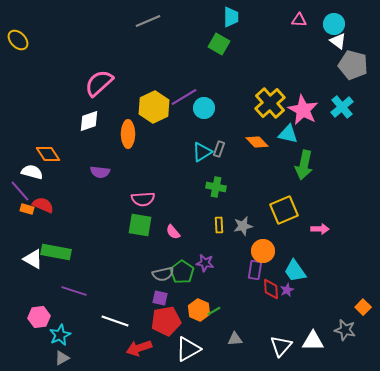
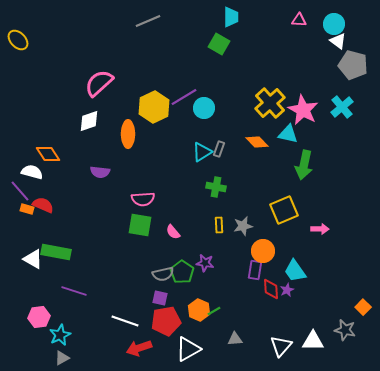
white line at (115, 321): moved 10 px right
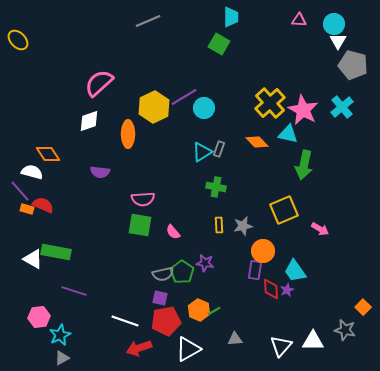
white triangle at (338, 41): rotated 24 degrees clockwise
pink arrow at (320, 229): rotated 30 degrees clockwise
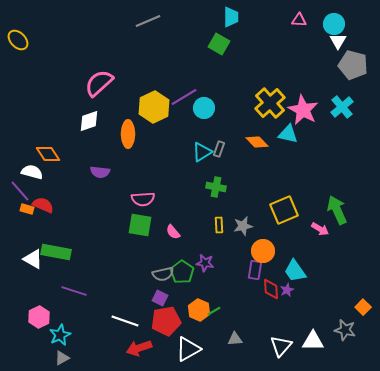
green arrow at (304, 165): moved 33 px right, 45 px down; rotated 144 degrees clockwise
purple square at (160, 298): rotated 14 degrees clockwise
pink hexagon at (39, 317): rotated 20 degrees counterclockwise
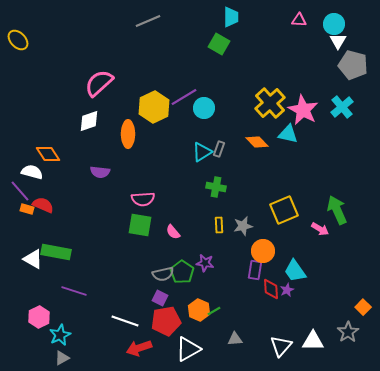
gray star at (345, 330): moved 3 px right, 2 px down; rotated 25 degrees clockwise
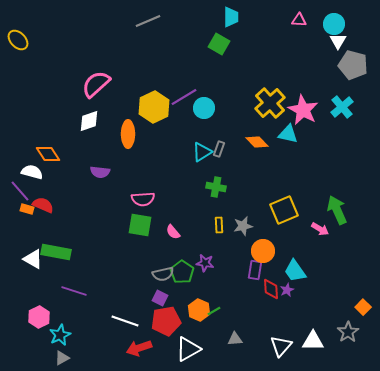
pink semicircle at (99, 83): moved 3 px left, 1 px down
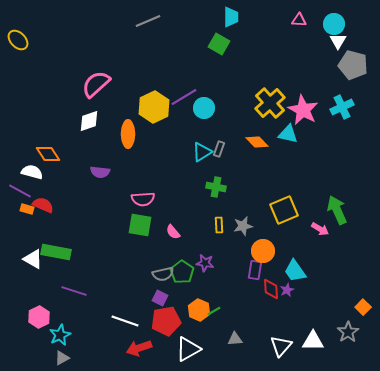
cyan cross at (342, 107): rotated 15 degrees clockwise
purple line at (20, 191): rotated 20 degrees counterclockwise
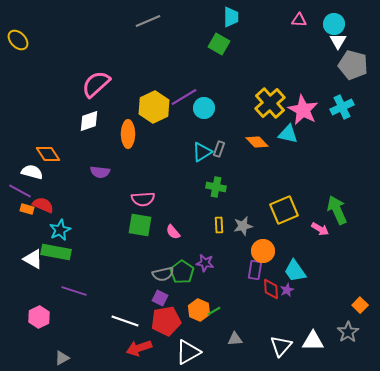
orange square at (363, 307): moved 3 px left, 2 px up
cyan star at (60, 335): moved 105 px up
white triangle at (188, 349): moved 3 px down
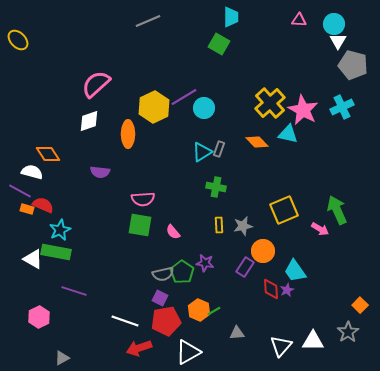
purple rectangle at (255, 270): moved 10 px left, 3 px up; rotated 24 degrees clockwise
gray triangle at (235, 339): moved 2 px right, 6 px up
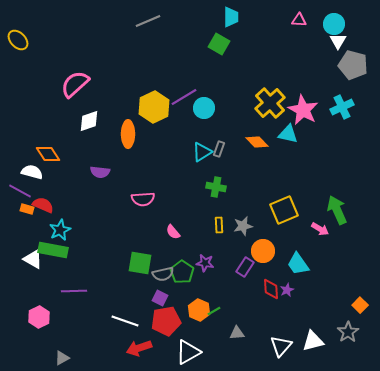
pink semicircle at (96, 84): moved 21 px left
green square at (140, 225): moved 38 px down
green rectangle at (56, 252): moved 3 px left, 2 px up
cyan trapezoid at (295, 271): moved 3 px right, 7 px up
purple line at (74, 291): rotated 20 degrees counterclockwise
white triangle at (313, 341): rotated 15 degrees counterclockwise
